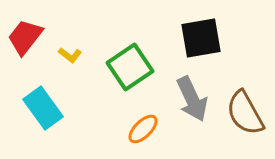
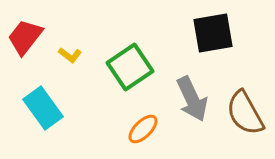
black square: moved 12 px right, 5 px up
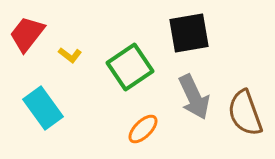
black square: moved 24 px left
red trapezoid: moved 2 px right, 3 px up
gray arrow: moved 2 px right, 2 px up
brown semicircle: rotated 9 degrees clockwise
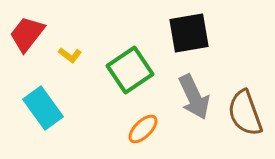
green square: moved 3 px down
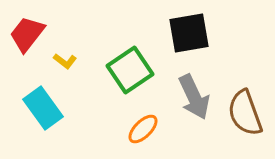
yellow L-shape: moved 5 px left, 6 px down
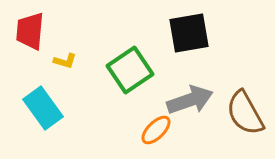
red trapezoid: moved 3 px right, 3 px up; rotated 33 degrees counterclockwise
yellow L-shape: rotated 20 degrees counterclockwise
gray arrow: moved 4 px left, 3 px down; rotated 84 degrees counterclockwise
brown semicircle: rotated 9 degrees counterclockwise
orange ellipse: moved 13 px right, 1 px down
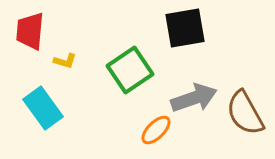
black square: moved 4 px left, 5 px up
gray arrow: moved 4 px right, 2 px up
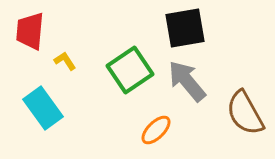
yellow L-shape: rotated 140 degrees counterclockwise
gray arrow: moved 7 px left, 17 px up; rotated 111 degrees counterclockwise
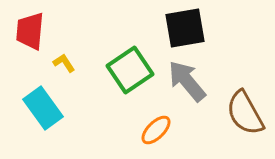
yellow L-shape: moved 1 px left, 2 px down
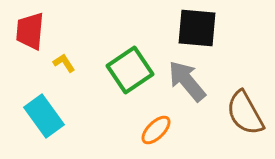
black square: moved 12 px right; rotated 15 degrees clockwise
cyan rectangle: moved 1 px right, 8 px down
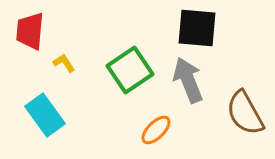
gray arrow: moved 1 px right, 1 px up; rotated 18 degrees clockwise
cyan rectangle: moved 1 px right, 1 px up
